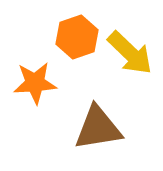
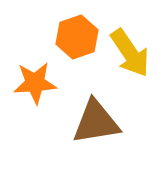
yellow arrow: rotated 12 degrees clockwise
brown triangle: moved 2 px left, 6 px up
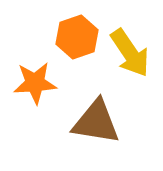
brown triangle: rotated 18 degrees clockwise
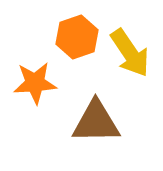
brown triangle: rotated 10 degrees counterclockwise
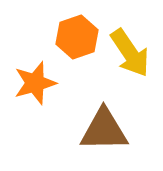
orange star: rotated 12 degrees counterclockwise
brown triangle: moved 8 px right, 8 px down
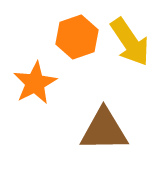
yellow arrow: moved 11 px up
orange star: rotated 12 degrees counterclockwise
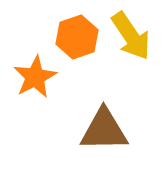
yellow arrow: moved 1 px right, 6 px up
orange star: moved 6 px up
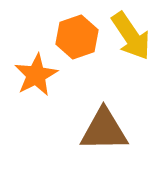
orange star: moved 1 px right, 2 px up
